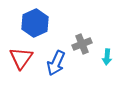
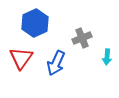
gray cross: moved 6 px up
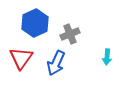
gray cross: moved 12 px left, 4 px up
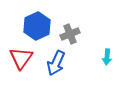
blue hexagon: moved 2 px right, 3 px down
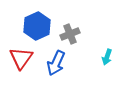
cyan arrow: rotated 14 degrees clockwise
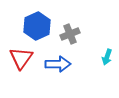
blue arrow: moved 2 px right, 1 px down; rotated 115 degrees counterclockwise
